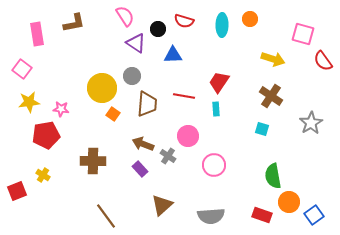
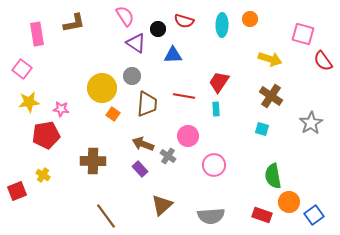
yellow arrow at (273, 59): moved 3 px left
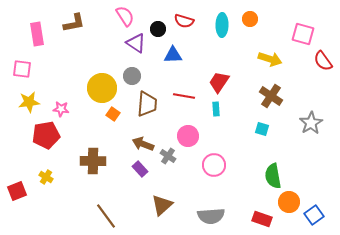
pink square at (22, 69): rotated 30 degrees counterclockwise
yellow cross at (43, 175): moved 3 px right, 2 px down
red rectangle at (262, 215): moved 4 px down
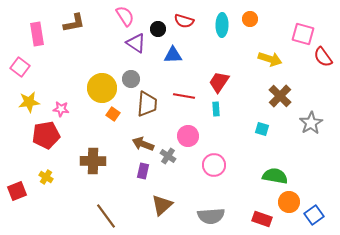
red semicircle at (323, 61): moved 4 px up
pink square at (22, 69): moved 2 px left, 2 px up; rotated 30 degrees clockwise
gray circle at (132, 76): moved 1 px left, 3 px down
brown cross at (271, 96): moved 9 px right; rotated 10 degrees clockwise
purple rectangle at (140, 169): moved 3 px right, 2 px down; rotated 56 degrees clockwise
green semicircle at (273, 176): moved 2 px right; rotated 110 degrees clockwise
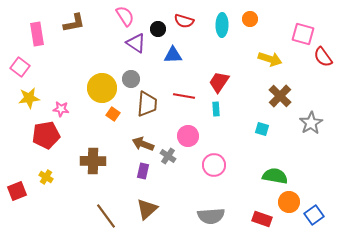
yellow star at (29, 102): moved 4 px up
brown triangle at (162, 205): moved 15 px left, 4 px down
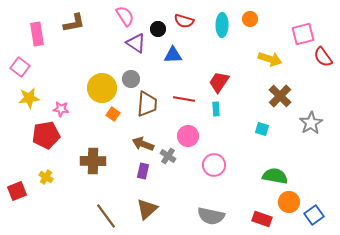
pink square at (303, 34): rotated 30 degrees counterclockwise
red line at (184, 96): moved 3 px down
gray semicircle at (211, 216): rotated 16 degrees clockwise
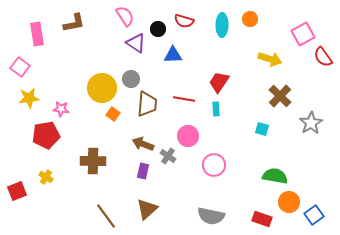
pink square at (303, 34): rotated 15 degrees counterclockwise
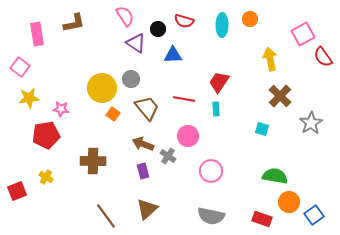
yellow arrow at (270, 59): rotated 120 degrees counterclockwise
brown trapezoid at (147, 104): moved 4 px down; rotated 44 degrees counterclockwise
pink circle at (214, 165): moved 3 px left, 6 px down
purple rectangle at (143, 171): rotated 28 degrees counterclockwise
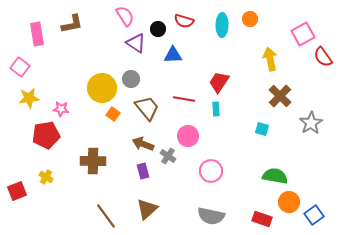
brown L-shape at (74, 23): moved 2 px left, 1 px down
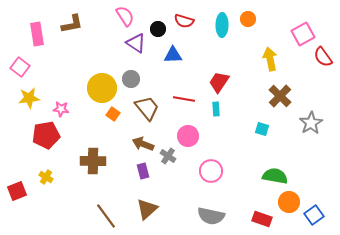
orange circle at (250, 19): moved 2 px left
